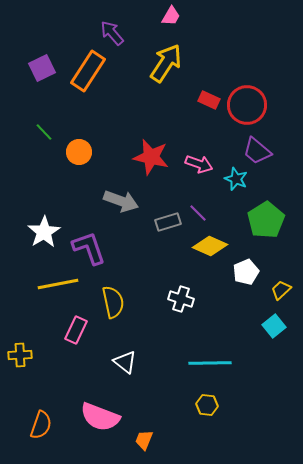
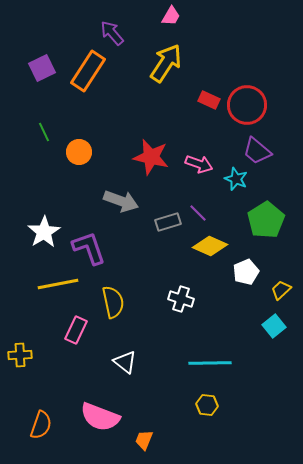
green line: rotated 18 degrees clockwise
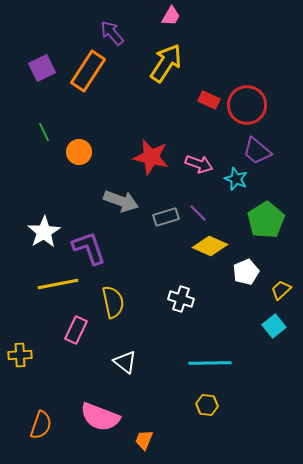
gray rectangle: moved 2 px left, 5 px up
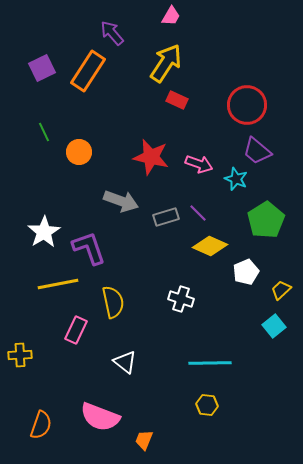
red rectangle: moved 32 px left
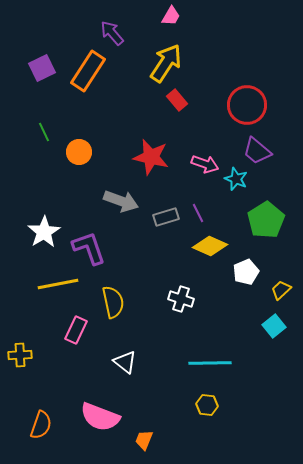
red rectangle: rotated 25 degrees clockwise
pink arrow: moved 6 px right
purple line: rotated 18 degrees clockwise
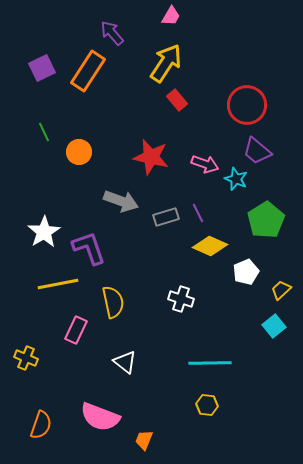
yellow cross: moved 6 px right, 3 px down; rotated 25 degrees clockwise
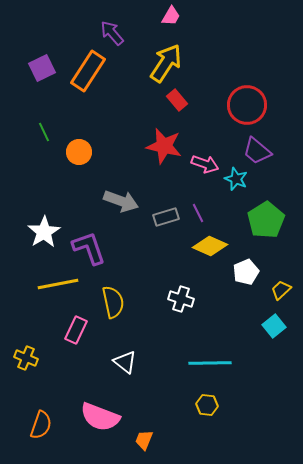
red star: moved 13 px right, 11 px up
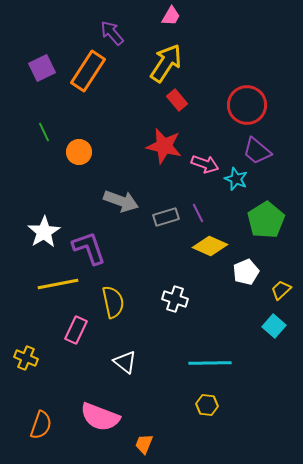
white cross: moved 6 px left
cyan square: rotated 10 degrees counterclockwise
orange trapezoid: moved 4 px down
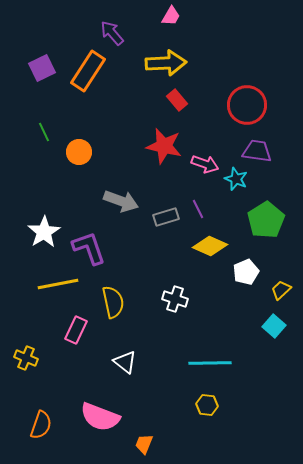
yellow arrow: rotated 54 degrees clockwise
purple trapezoid: rotated 148 degrees clockwise
purple line: moved 4 px up
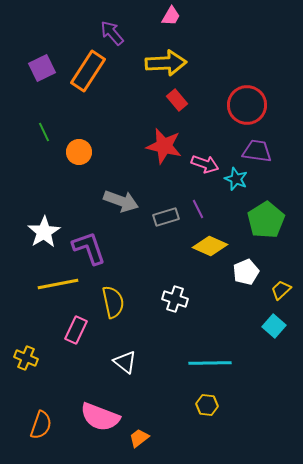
orange trapezoid: moved 5 px left, 6 px up; rotated 30 degrees clockwise
